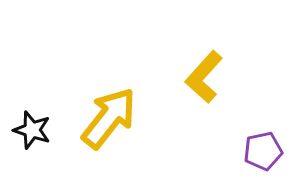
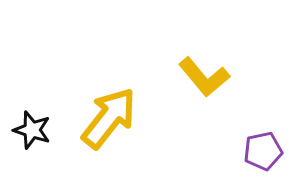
yellow L-shape: rotated 82 degrees counterclockwise
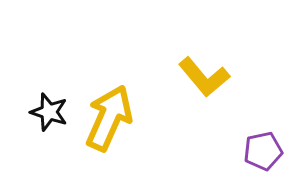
yellow arrow: rotated 14 degrees counterclockwise
black star: moved 17 px right, 18 px up
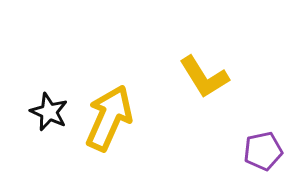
yellow L-shape: rotated 8 degrees clockwise
black star: rotated 6 degrees clockwise
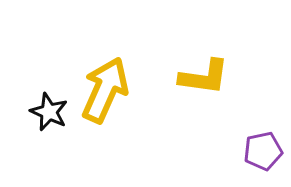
yellow L-shape: rotated 50 degrees counterclockwise
yellow arrow: moved 4 px left, 28 px up
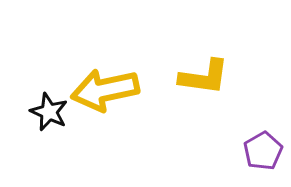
yellow arrow: rotated 126 degrees counterclockwise
purple pentagon: rotated 18 degrees counterclockwise
